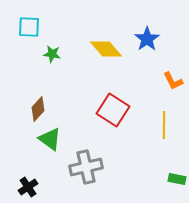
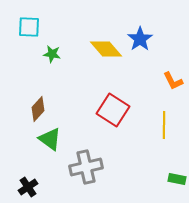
blue star: moved 7 px left
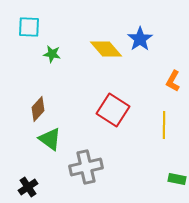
orange L-shape: rotated 55 degrees clockwise
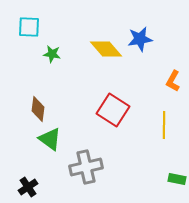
blue star: rotated 25 degrees clockwise
brown diamond: rotated 35 degrees counterclockwise
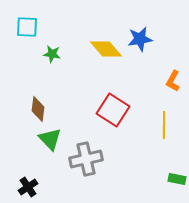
cyan square: moved 2 px left
green triangle: rotated 10 degrees clockwise
gray cross: moved 8 px up
